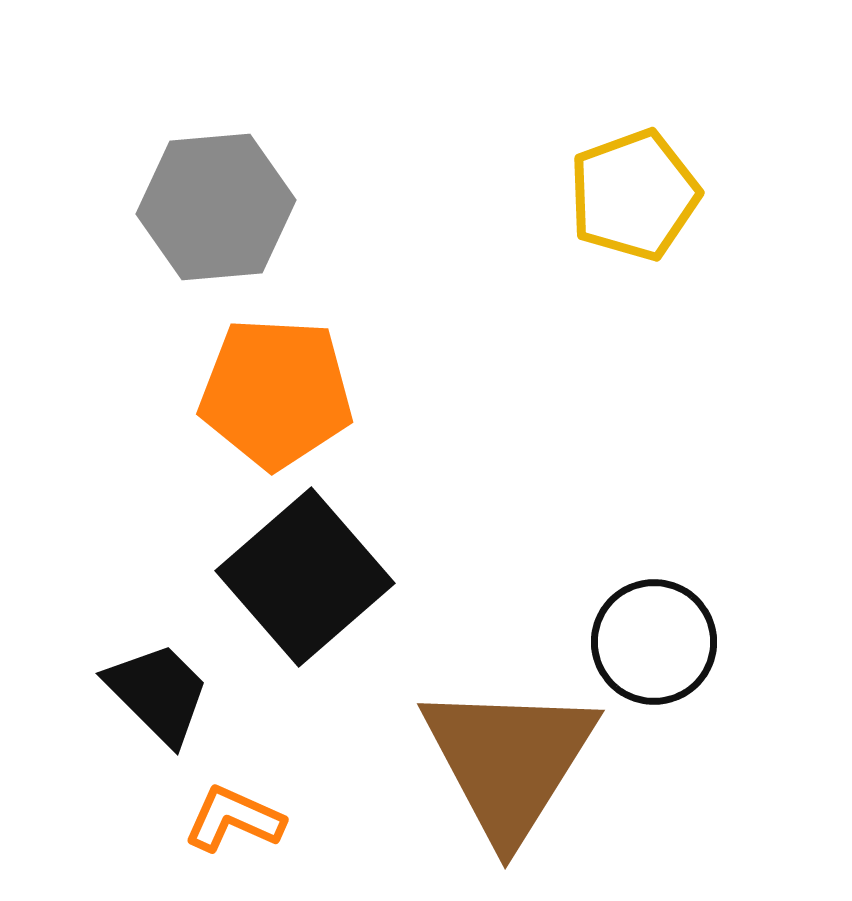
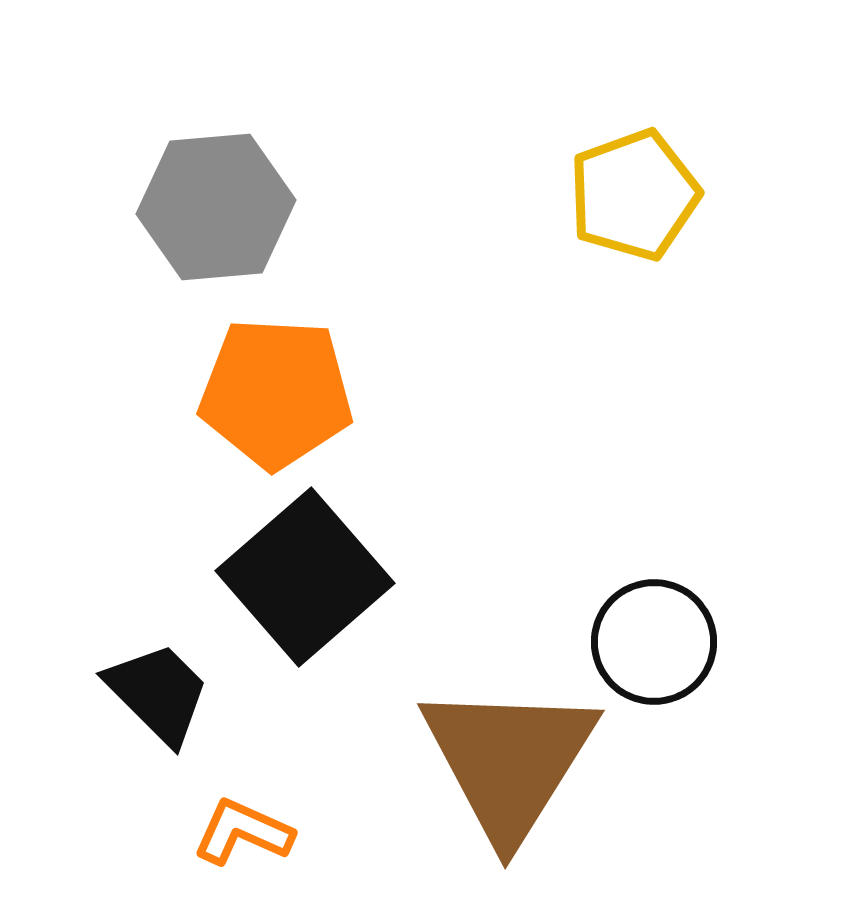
orange L-shape: moved 9 px right, 13 px down
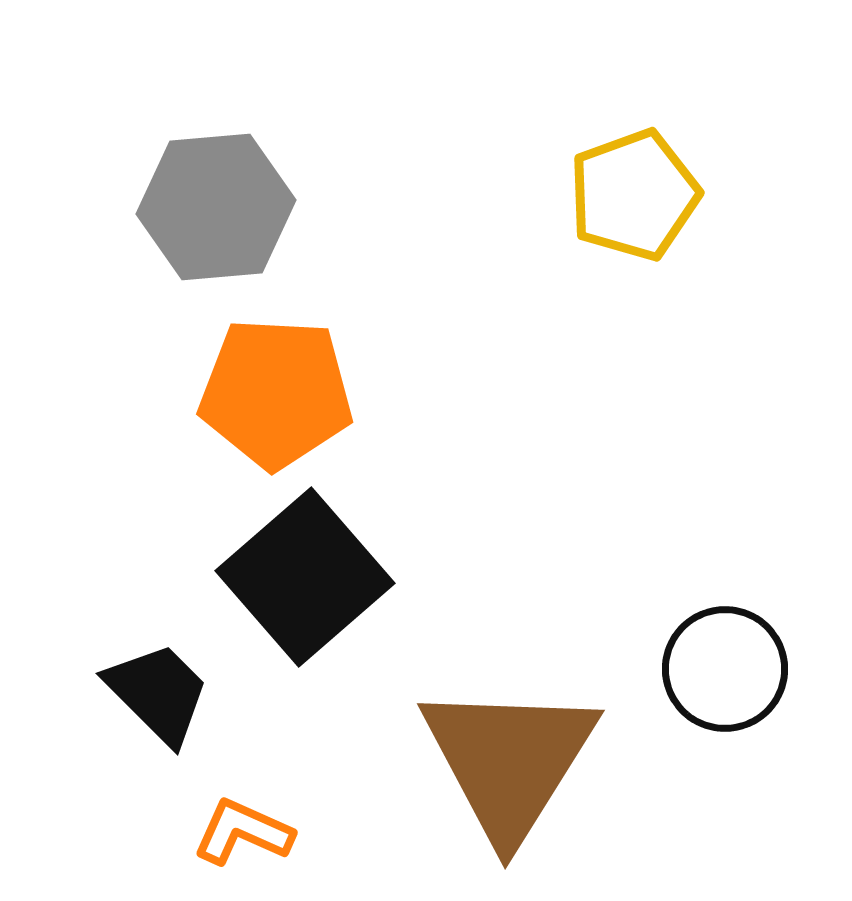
black circle: moved 71 px right, 27 px down
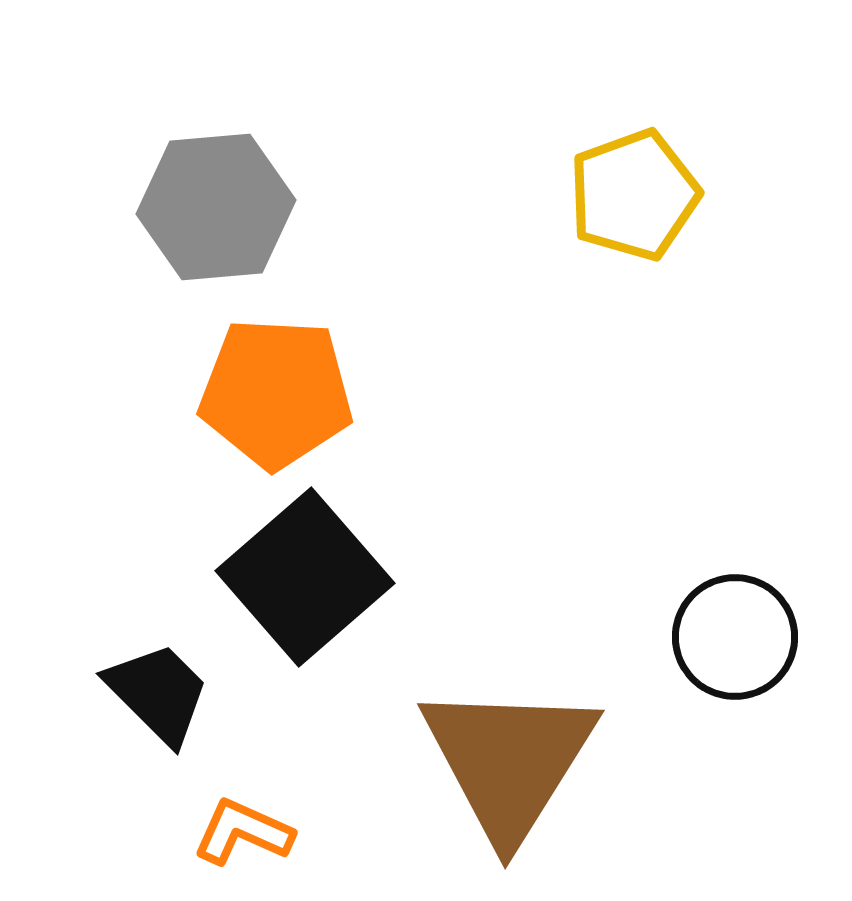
black circle: moved 10 px right, 32 px up
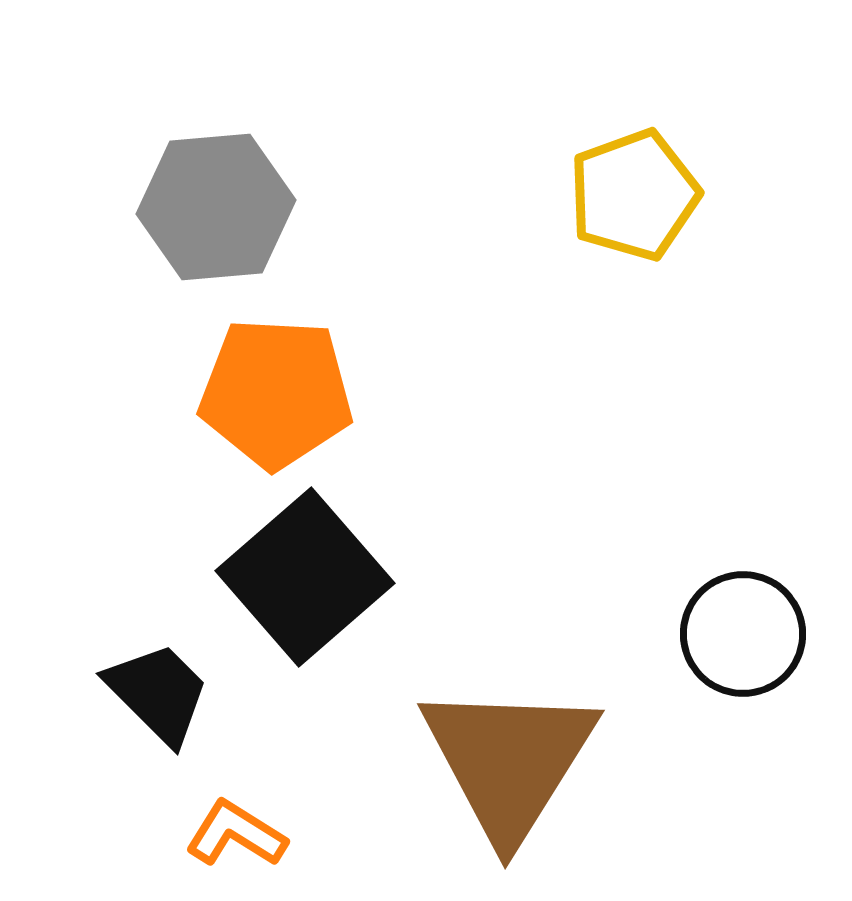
black circle: moved 8 px right, 3 px up
orange L-shape: moved 7 px left, 2 px down; rotated 8 degrees clockwise
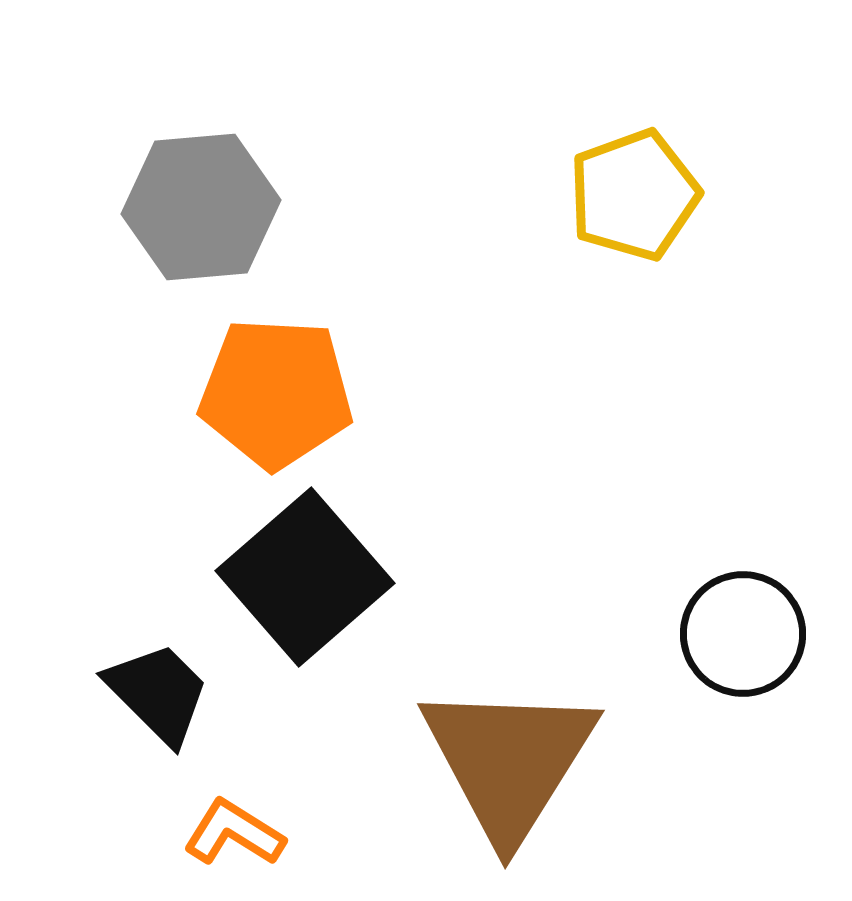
gray hexagon: moved 15 px left
orange L-shape: moved 2 px left, 1 px up
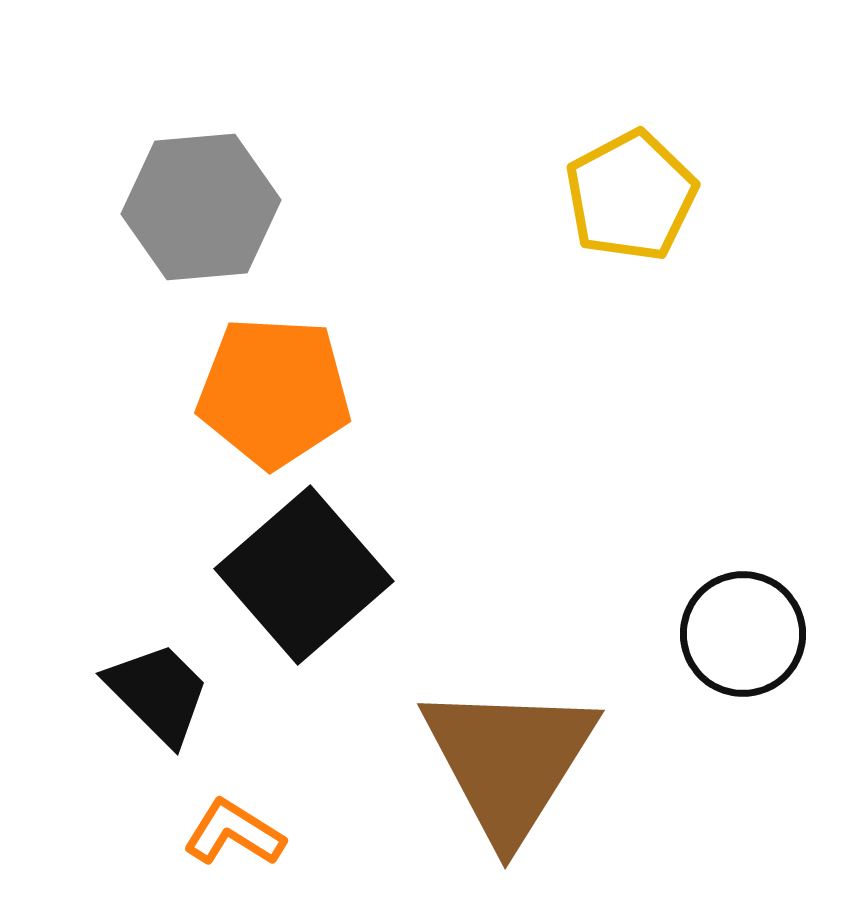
yellow pentagon: moved 3 px left, 1 px down; rotated 8 degrees counterclockwise
orange pentagon: moved 2 px left, 1 px up
black square: moved 1 px left, 2 px up
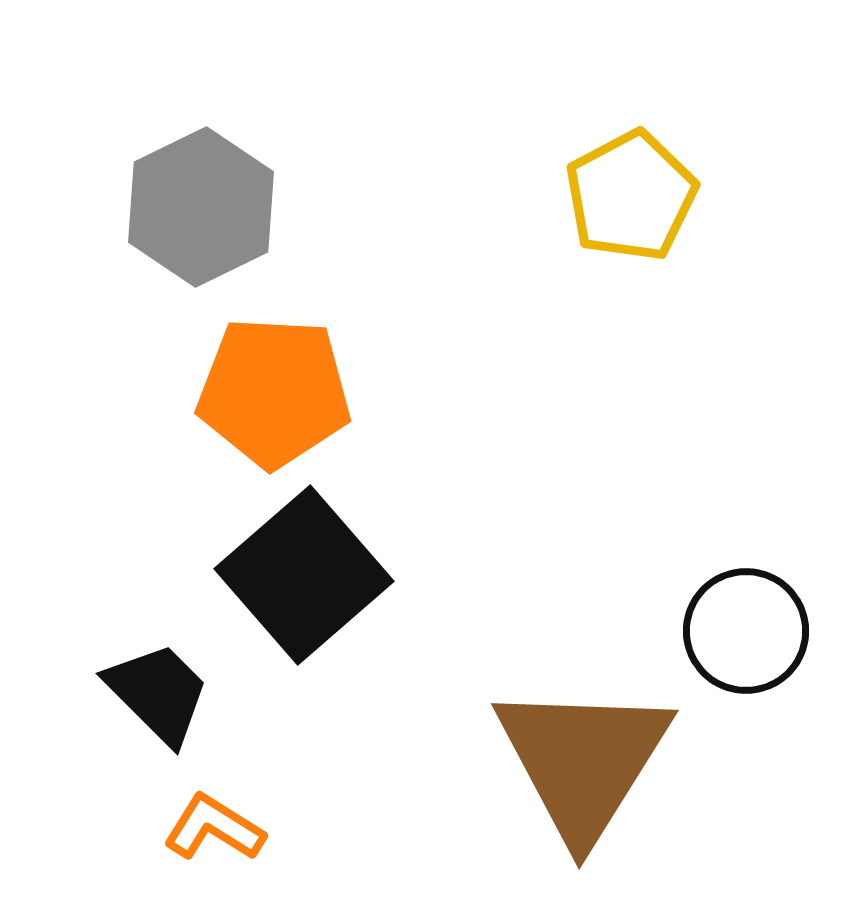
gray hexagon: rotated 21 degrees counterclockwise
black circle: moved 3 px right, 3 px up
brown triangle: moved 74 px right
orange L-shape: moved 20 px left, 5 px up
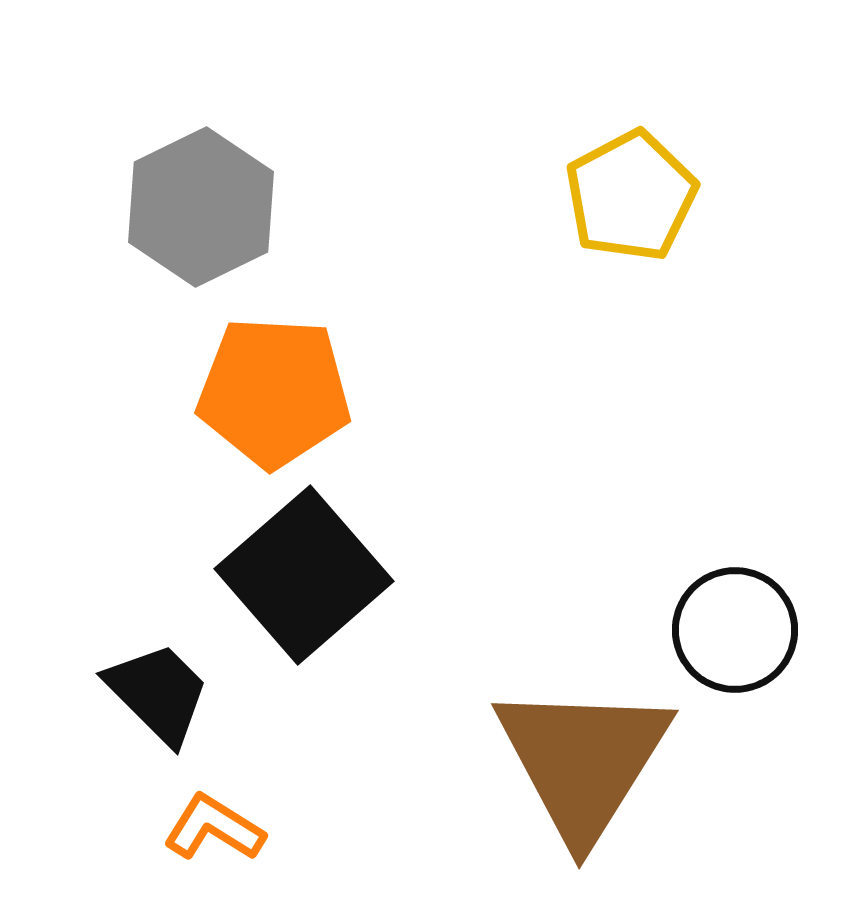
black circle: moved 11 px left, 1 px up
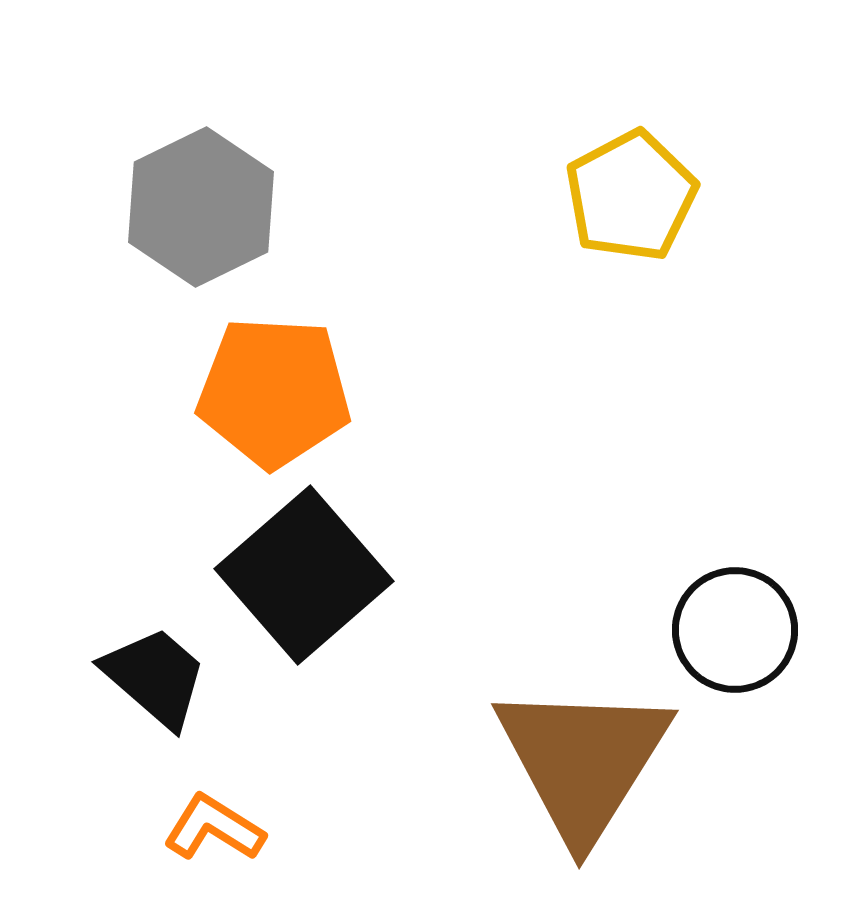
black trapezoid: moved 3 px left, 16 px up; rotated 4 degrees counterclockwise
